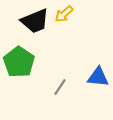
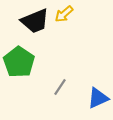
blue triangle: moved 21 px down; rotated 30 degrees counterclockwise
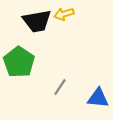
yellow arrow: rotated 24 degrees clockwise
black trapezoid: moved 2 px right; rotated 12 degrees clockwise
blue triangle: rotated 30 degrees clockwise
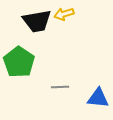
gray line: rotated 54 degrees clockwise
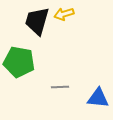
black trapezoid: rotated 116 degrees clockwise
green pentagon: rotated 24 degrees counterclockwise
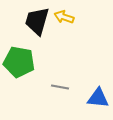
yellow arrow: moved 3 px down; rotated 36 degrees clockwise
gray line: rotated 12 degrees clockwise
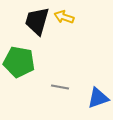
blue triangle: rotated 25 degrees counterclockwise
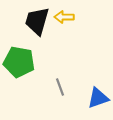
yellow arrow: rotated 18 degrees counterclockwise
gray line: rotated 60 degrees clockwise
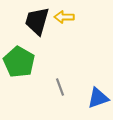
green pentagon: rotated 20 degrees clockwise
